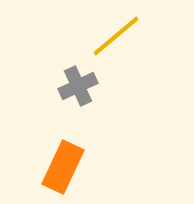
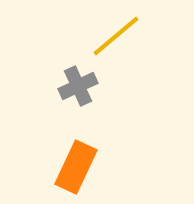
orange rectangle: moved 13 px right
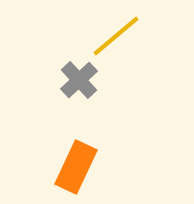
gray cross: moved 1 px right, 6 px up; rotated 18 degrees counterclockwise
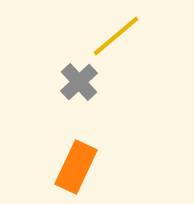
gray cross: moved 2 px down
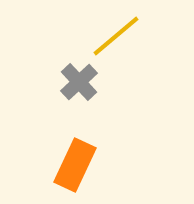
orange rectangle: moved 1 px left, 2 px up
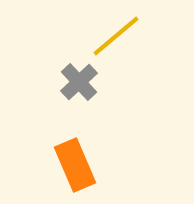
orange rectangle: rotated 48 degrees counterclockwise
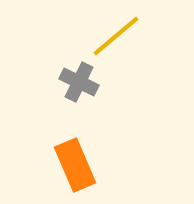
gray cross: rotated 21 degrees counterclockwise
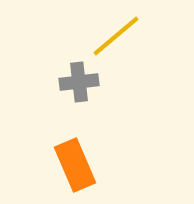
gray cross: rotated 33 degrees counterclockwise
